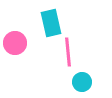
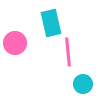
cyan circle: moved 1 px right, 2 px down
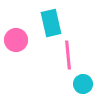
pink circle: moved 1 px right, 3 px up
pink line: moved 3 px down
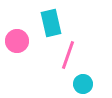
pink circle: moved 1 px right, 1 px down
pink line: rotated 24 degrees clockwise
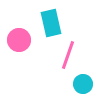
pink circle: moved 2 px right, 1 px up
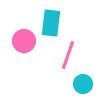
cyan rectangle: rotated 20 degrees clockwise
pink circle: moved 5 px right, 1 px down
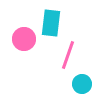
pink circle: moved 2 px up
cyan circle: moved 1 px left
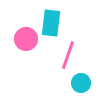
pink circle: moved 2 px right
cyan circle: moved 1 px left, 1 px up
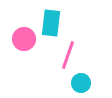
pink circle: moved 2 px left
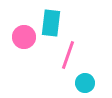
pink circle: moved 2 px up
cyan circle: moved 4 px right
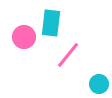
pink line: rotated 20 degrees clockwise
cyan circle: moved 14 px right, 1 px down
